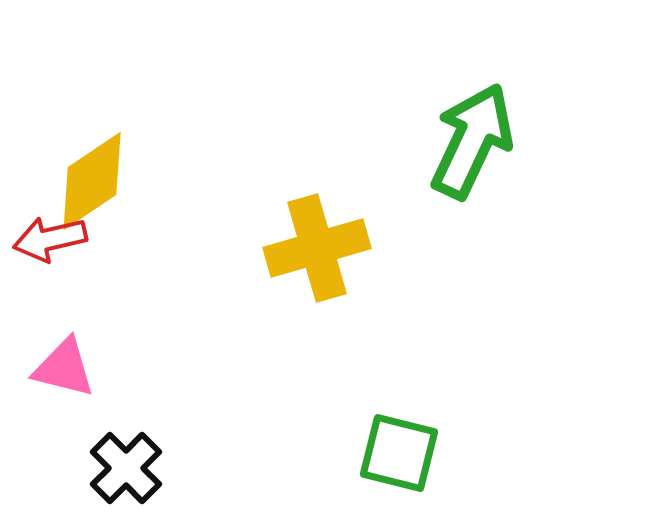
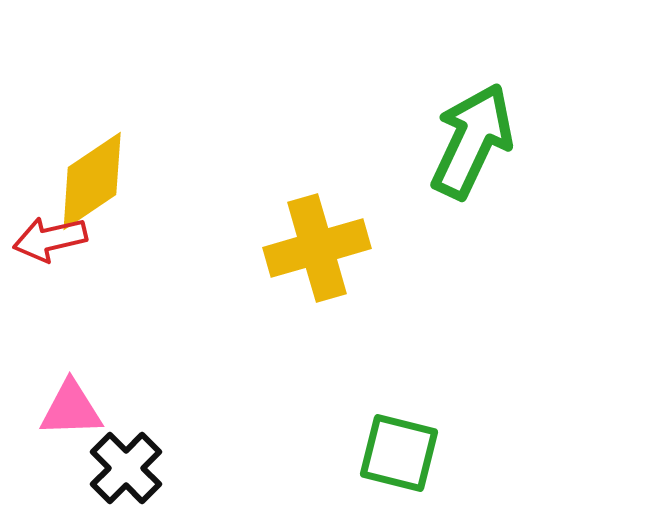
pink triangle: moved 7 px right, 41 px down; rotated 16 degrees counterclockwise
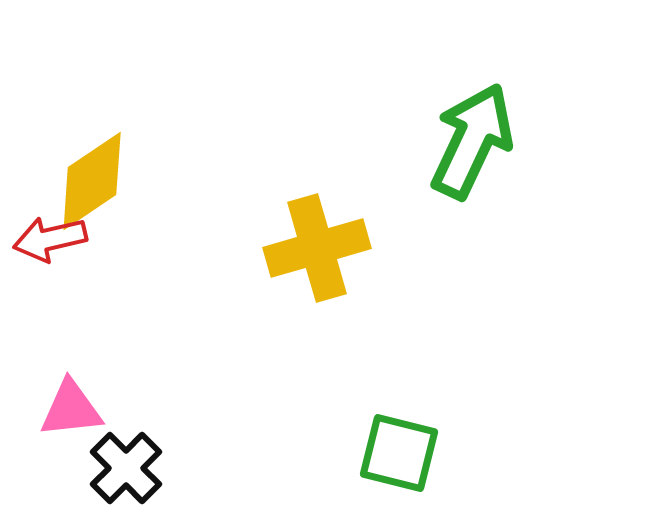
pink triangle: rotated 4 degrees counterclockwise
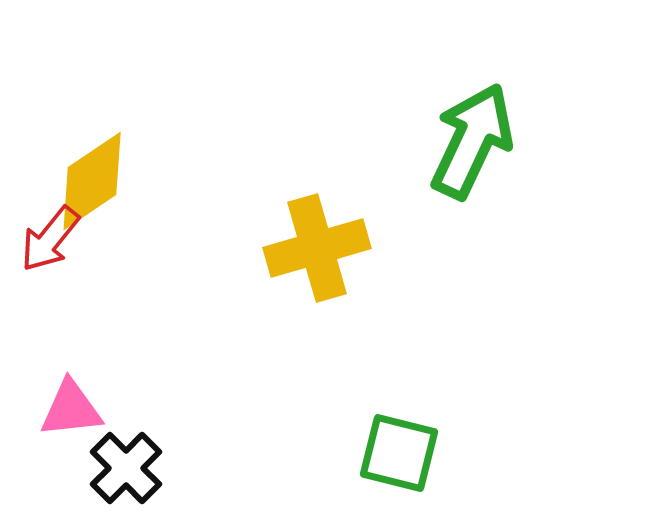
red arrow: rotated 38 degrees counterclockwise
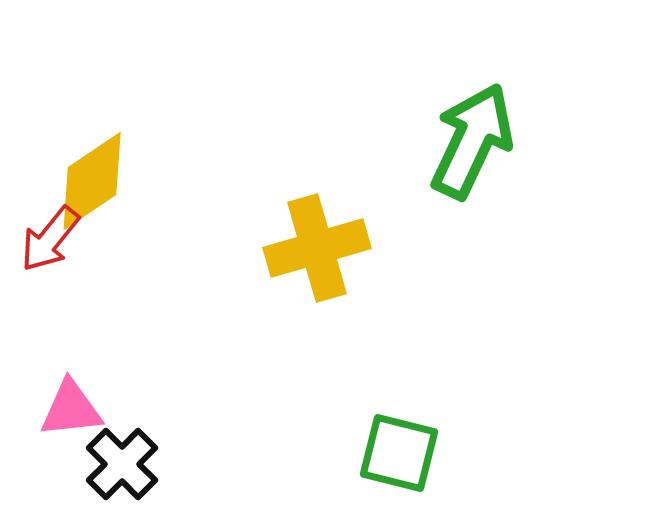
black cross: moved 4 px left, 4 px up
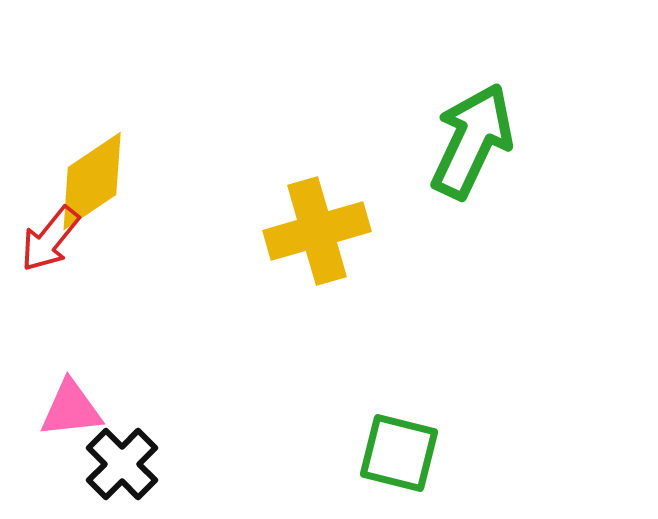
yellow cross: moved 17 px up
